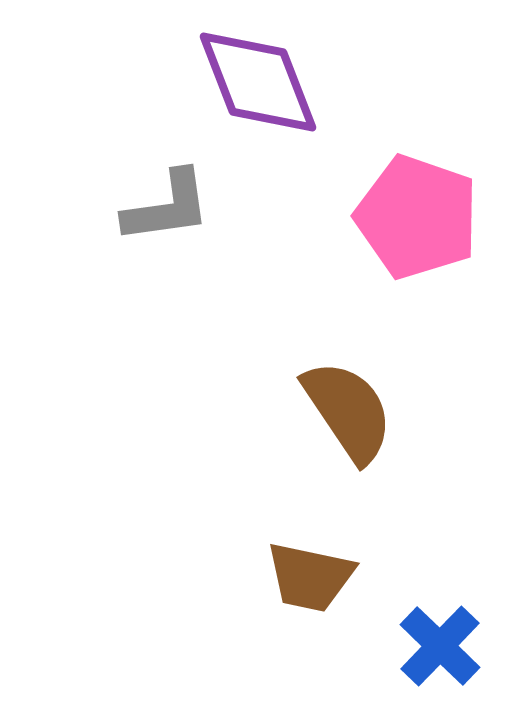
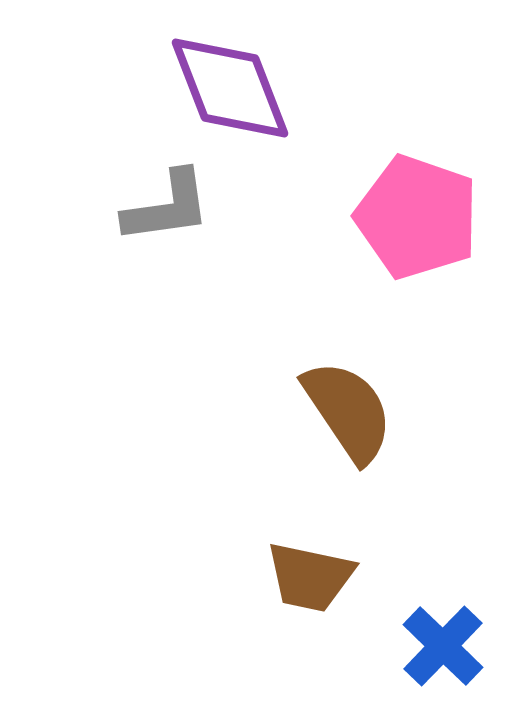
purple diamond: moved 28 px left, 6 px down
blue cross: moved 3 px right
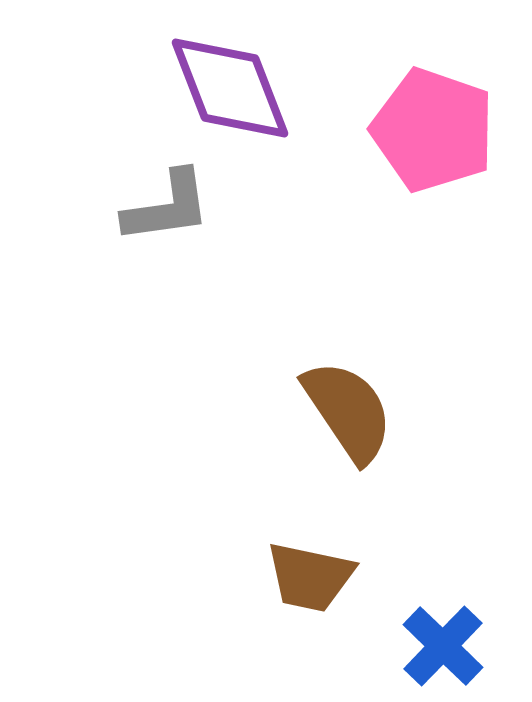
pink pentagon: moved 16 px right, 87 px up
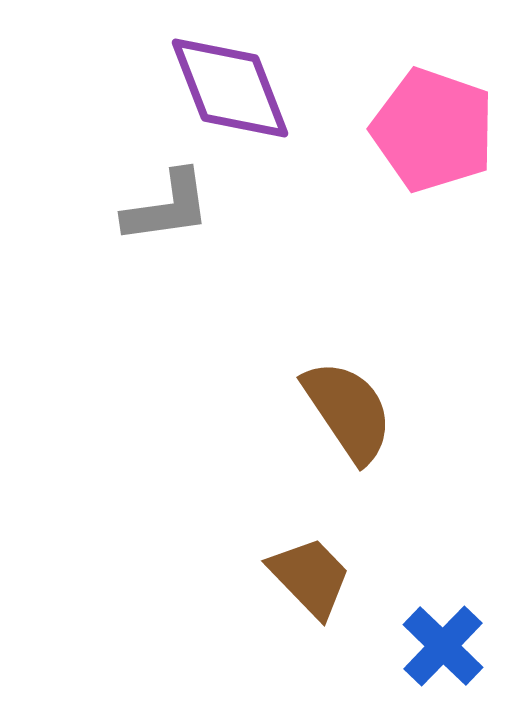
brown trapezoid: rotated 146 degrees counterclockwise
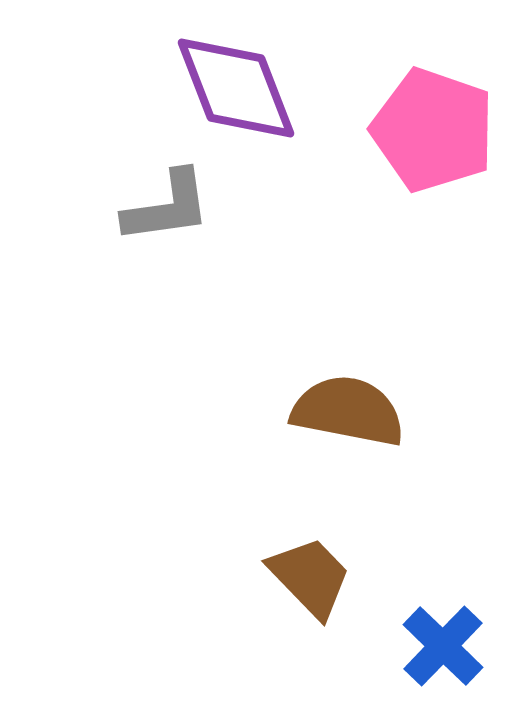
purple diamond: moved 6 px right
brown semicircle: rotated 45 degrees counterclockwise
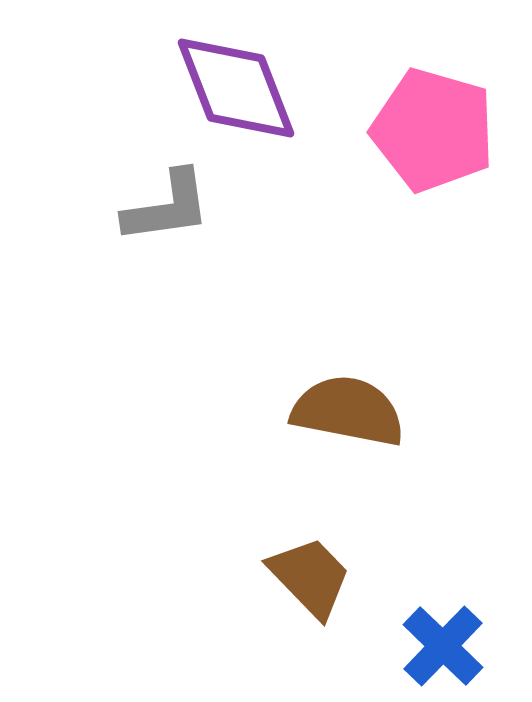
pink pentagon: rotated 3 degrees counterclockwise
